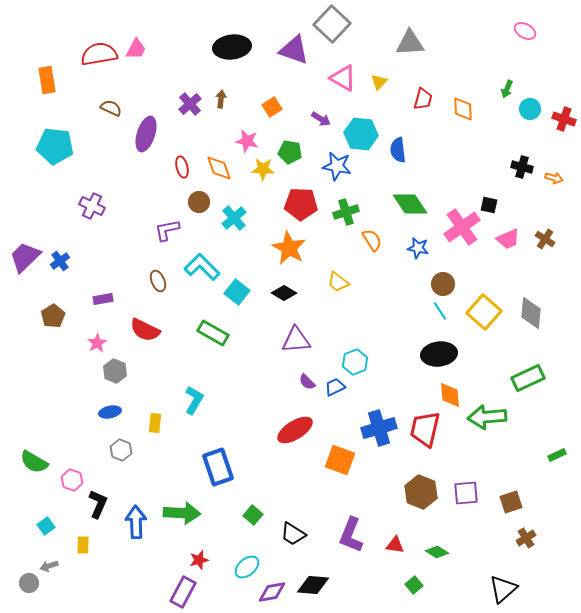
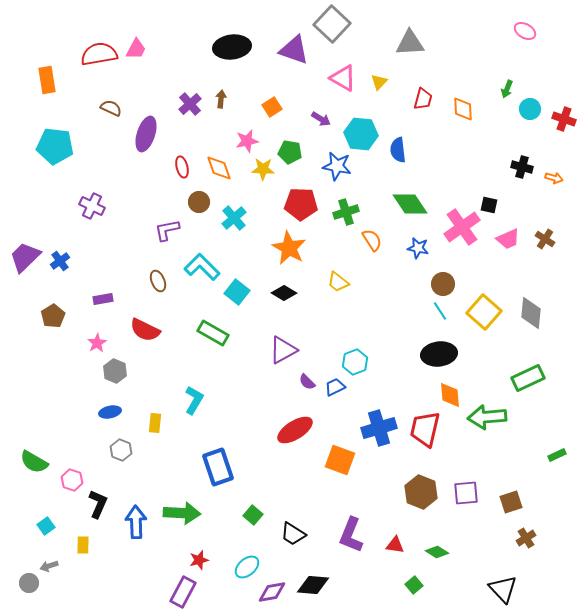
pink star at (247, 141): rotated 25 degrees counterclockwise
purple triangle at (296, 340): moved 13 px left, 10 px down; rotated 24 degrees counterclockwise
black triangle at (503, 589): rotated 32 degrees counterclockwise
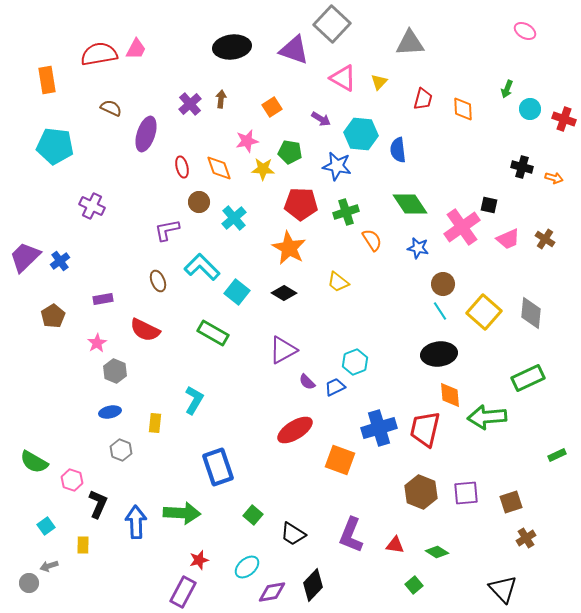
black diamond at (313, 585): rotated 52 degrees counterclockwise
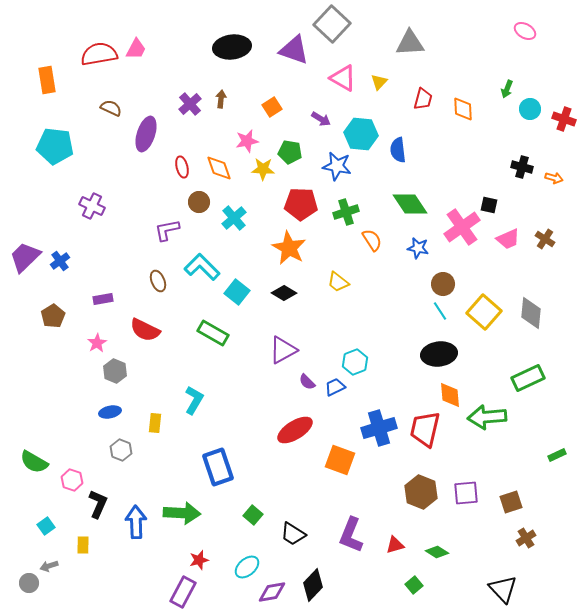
red triangle at (395, 545): rotated 24 degrees counterclockwise
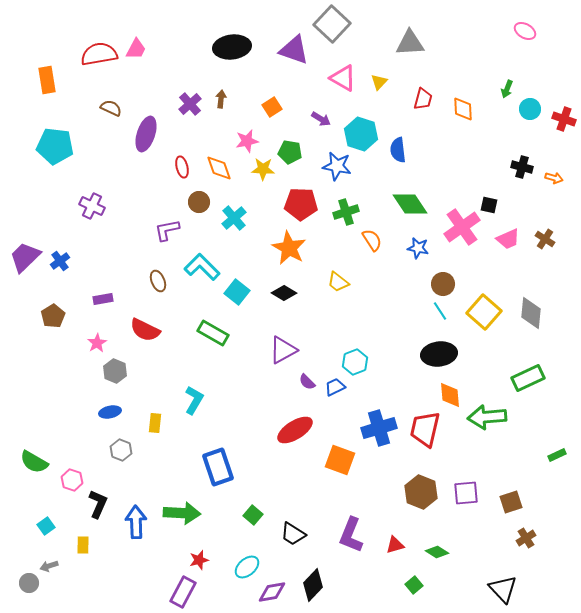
cyan hexagon at (361, 134): rotated 12 degrees clockwise
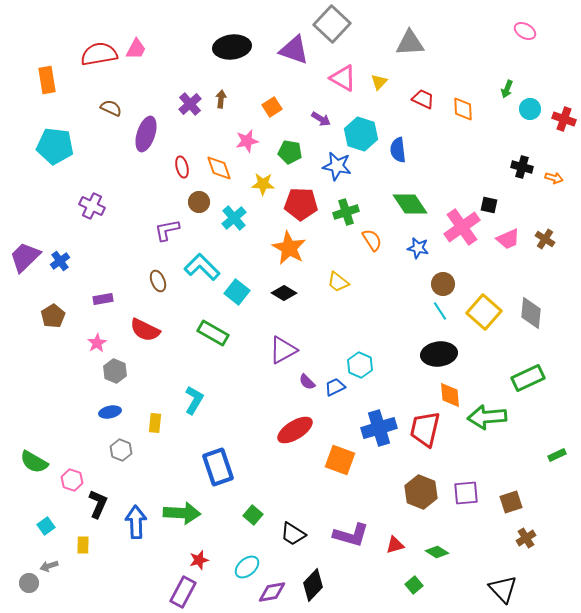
red trapezoid at (423, 99): rotated 80 degrees counterclockwise
yellow star at (263, 169): moved 15 px down
cyan hexagon at (355, 362): moved 5 px right, 3 px down; rotated 15 degrees counterclockwise
purple L-shape at (351, 535): rotated 96 degrees counterclockwise
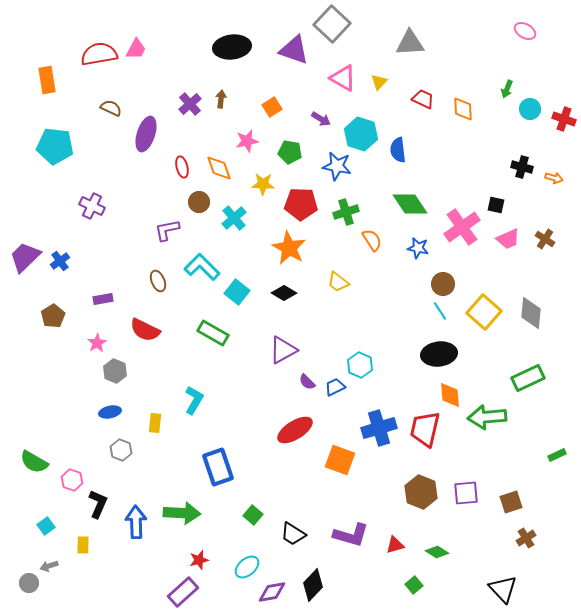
black square at (489, 205): moved 7 px right
purple rectangle at (183, 592): rotated 20 degrees clockwise
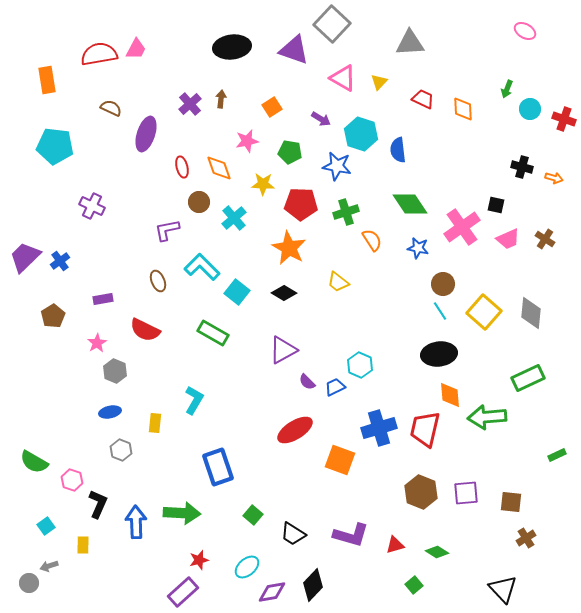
brown square at (511, 502): rotated 25 degrees clockwise
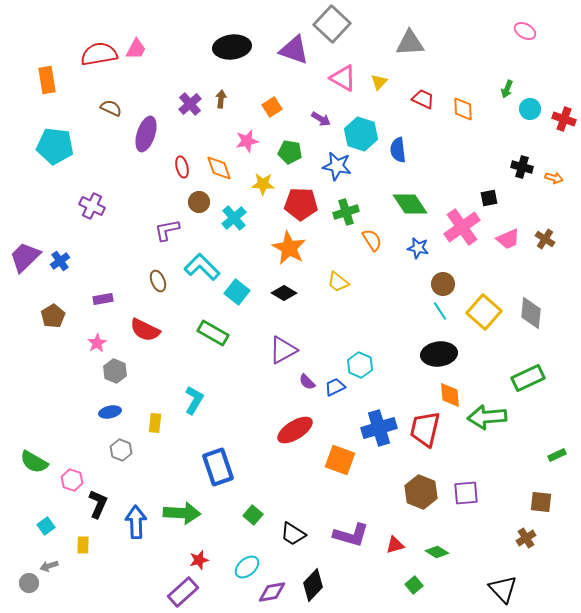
black square at (496, 205): moved 7 px left, 7 px up; rotated 24 degrees counterclockwise
brown square at (511, 502): moved 30 px right
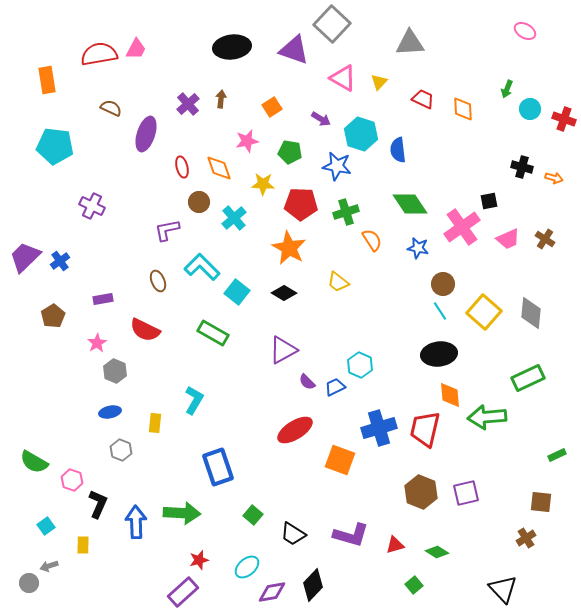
purple cross at (190, 104): moved 2 px left
black square at (489, 198): moved 3 px down
purple square at (466, 493): rotated 8 degrees counterclockwise
